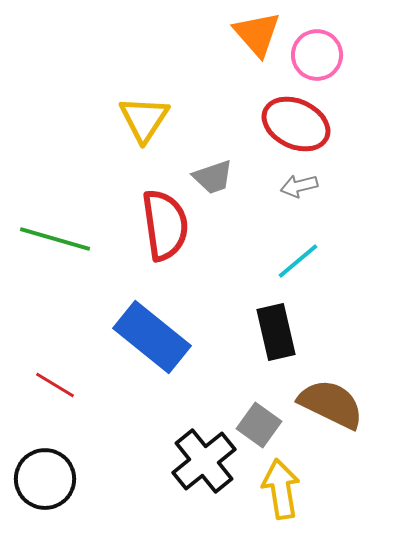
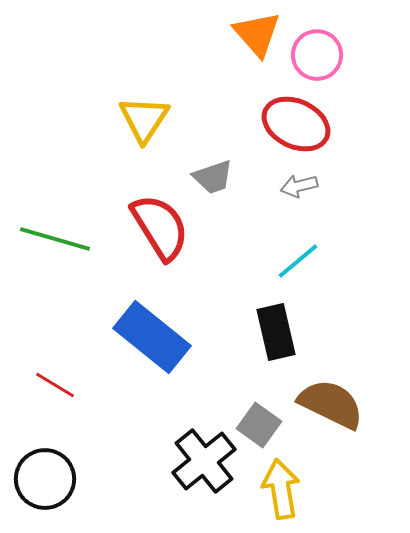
red semicircle: moved 5 px left, 2 px down; rotated 24 degrees counterclockwise
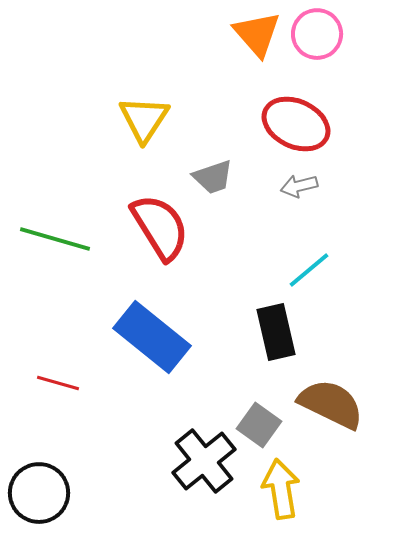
pink circle: moved 21 px up
cyan line: moved 11 px right, 9 px down
red line: moved 3 px right, 2 px up; rotated 15 degrees counterclockwise
black circle: moved 6 px left, 14 px down
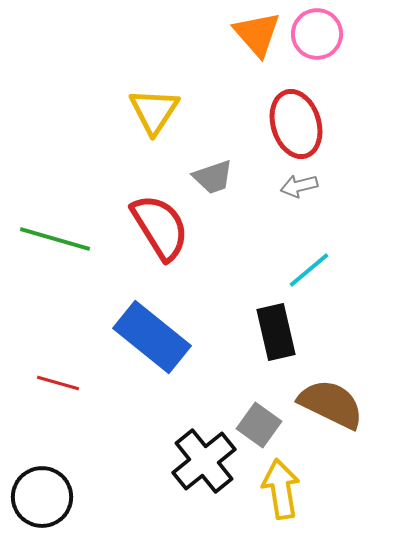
yellow triangle: moved 10 px right, 8 px up
red ellipse: rotated 48 degrees clockwise
black circle: moved 3 px right, 4 px down
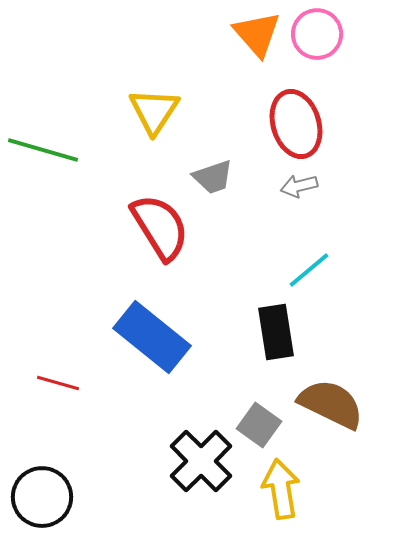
green line: moved 12 px left, 89 px up
black rectangle: rotated 4 degrees clockwise
black cross: moved 3 px left; rotated 6 degrees counterclockwise
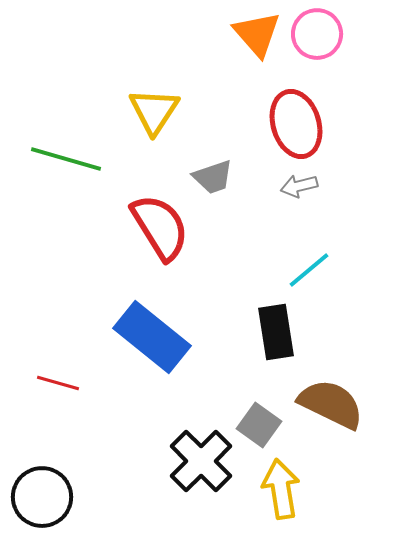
green line: moved 23 px right, 9 px down
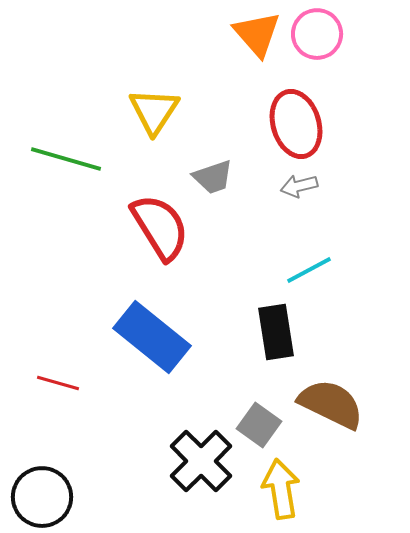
cyan line: rotated 12 degrees clockwise
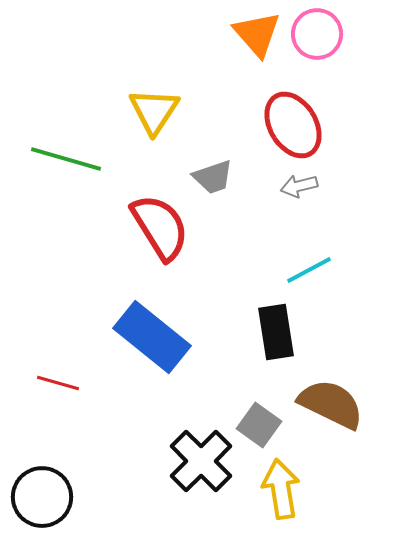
red ellipse: moved 3 px left, 1 px down; rotated 14 degrees counterclockwise
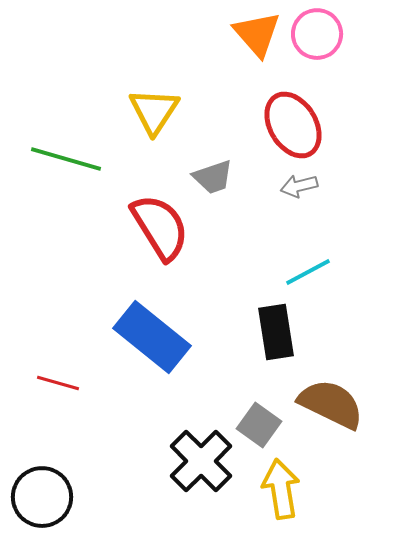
cyan line: moved 1 px left, 2 px down
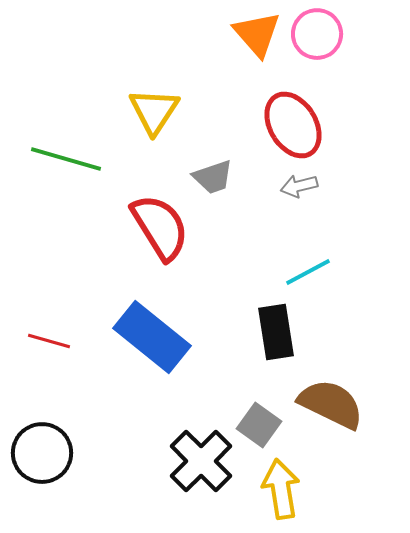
red line: moved 9 px left, 42 px up
black circle: moved 44 px up
